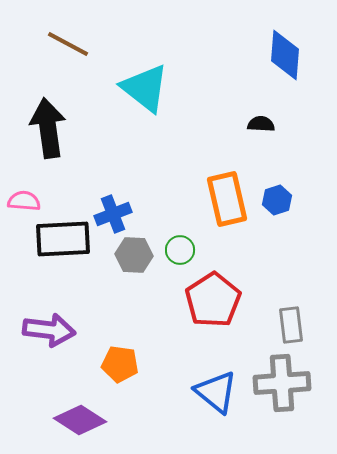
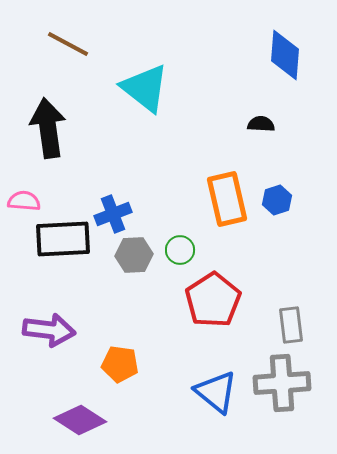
gray hexagon: rotated 6 degrees counterclockwise
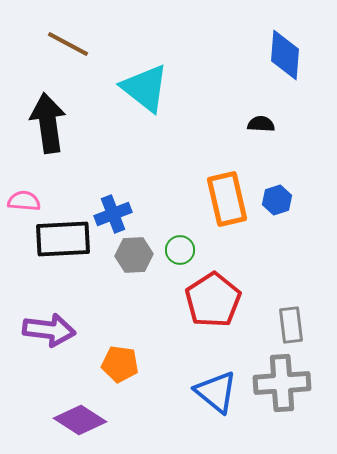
black arrow: moved 5 px up
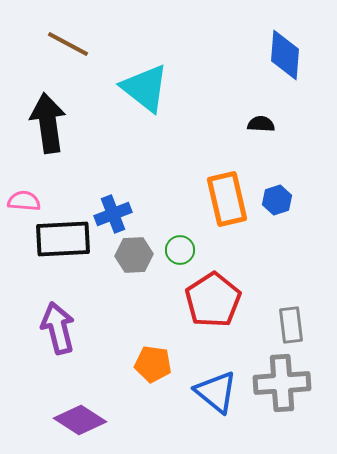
purple arrow: moved 9 px right, 2 px up; rotated 111 degrees counterclockwise
orange pentagon: moved 33 px right
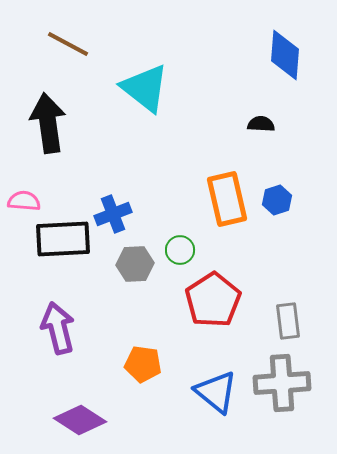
gray hexagon: moved 1 px right, 9 px down
gray rectangle: moved 3 px left, 4 px up
orange pentagon: moved 10 px left
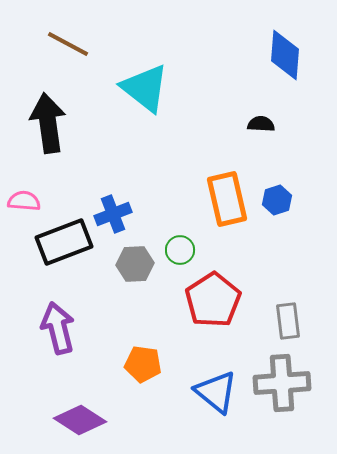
black rectangle: moved 1 px right, 3 px down; rotated 18 degrees counterclockwise
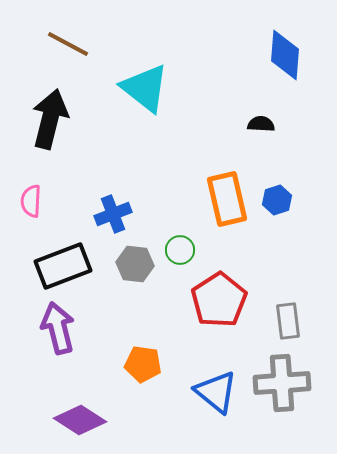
black arrow: moved 2 px right, 4 px up; rotated 22 degrees clockwise
pink semicircle: moved 7 px right; rotated 92 degrees counterclockwise
black rectangle: moved 1 px left, 24 px down
gray hexagon: rotated 9 degrees clockwise
red pentagon: moved 6 px right
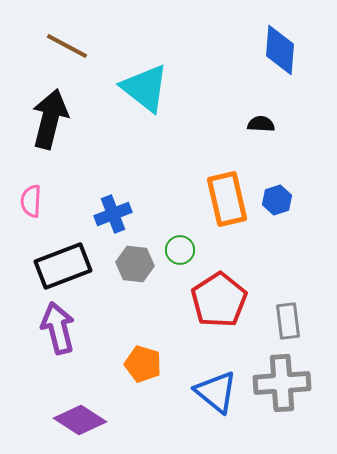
brown line: moved 1 px left, 2 px down
blue diamond: moved 5 px left, 5 px up
orange pentagon: rotated 9 degrees clockwise
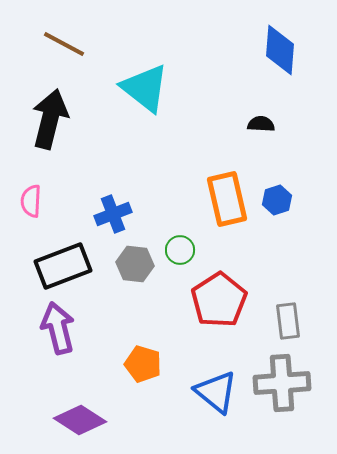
brown line: moved 3 px left, 2 px up
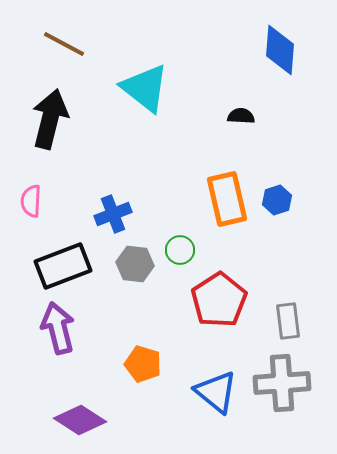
black semicircle: moved 20 px left, 8 px up
